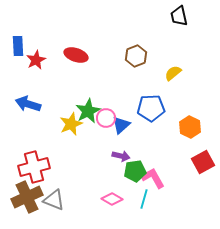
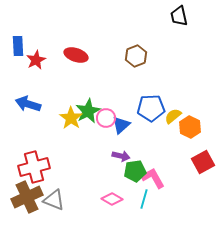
yellow semicircle: moved 43 px down
yellow star: moved 6 px up; rotated 15 degrees counterclockwise
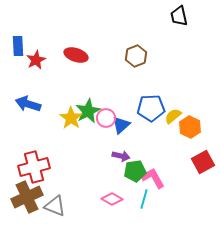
gray triangle: moved 1 px right, 6 px down
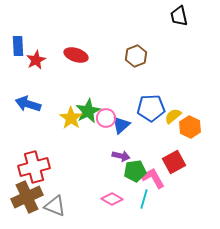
red square: moved 29 px left
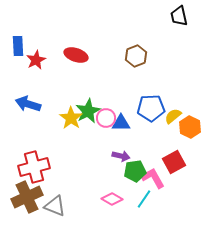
blue triangle: moved 2 px up; rotated 42 degrees clockwise
cyan line: rotated 18 degrees clockwise
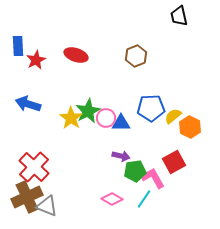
red cross: rotated 32 degrees counterclockwise
gray triangle: moved 8 px left
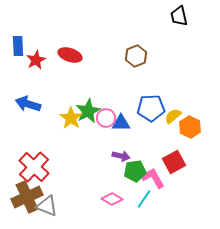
red ellipse: moved 6 px left
